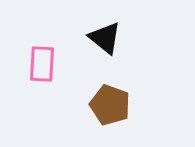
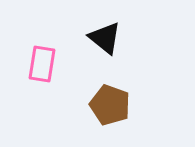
pink rectangle: rotated 6 degrees clockwise
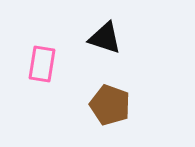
black triangle: rotated 21 degrees counterclockwise
